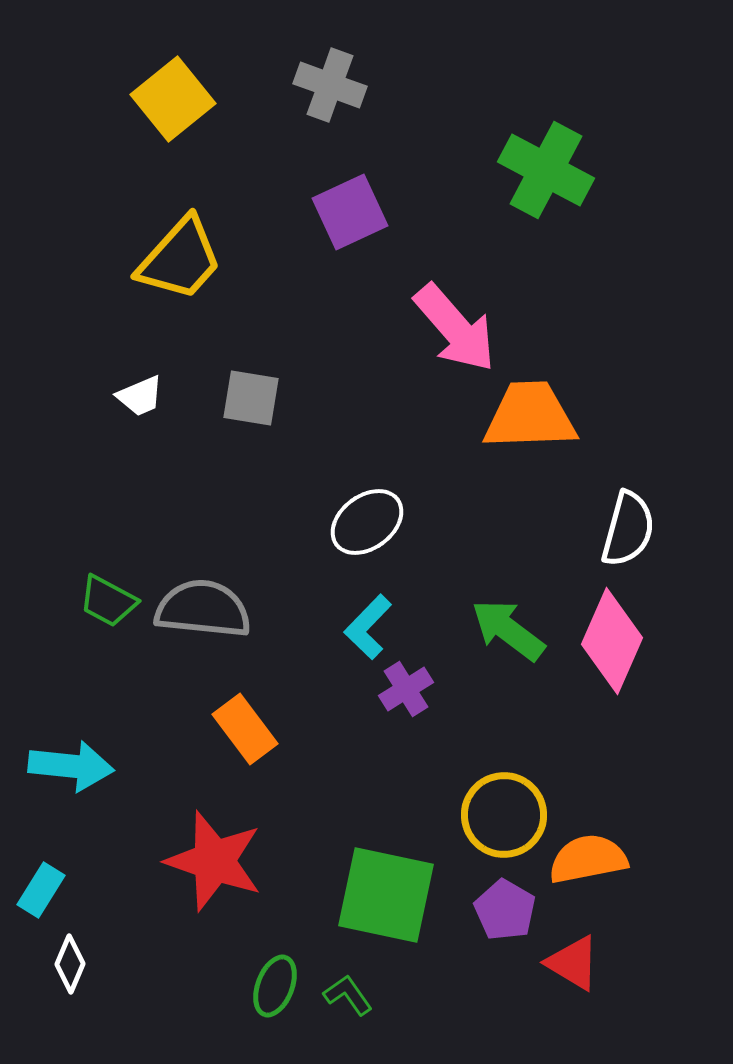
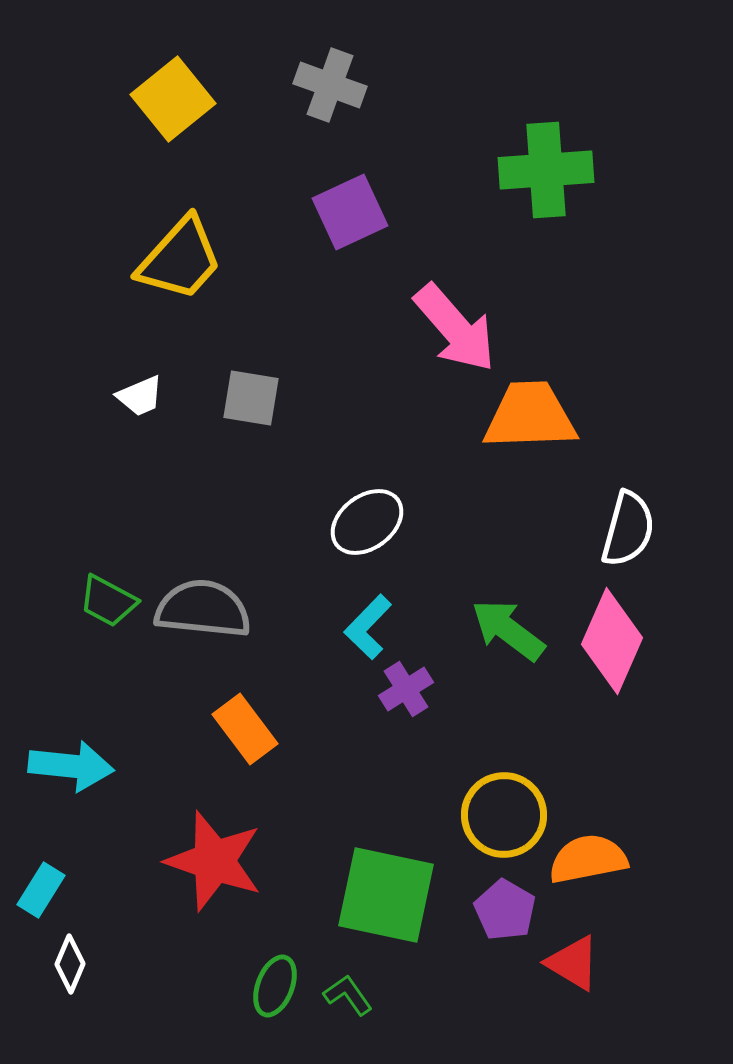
green cross: rotated 32 degrees counterclockwise
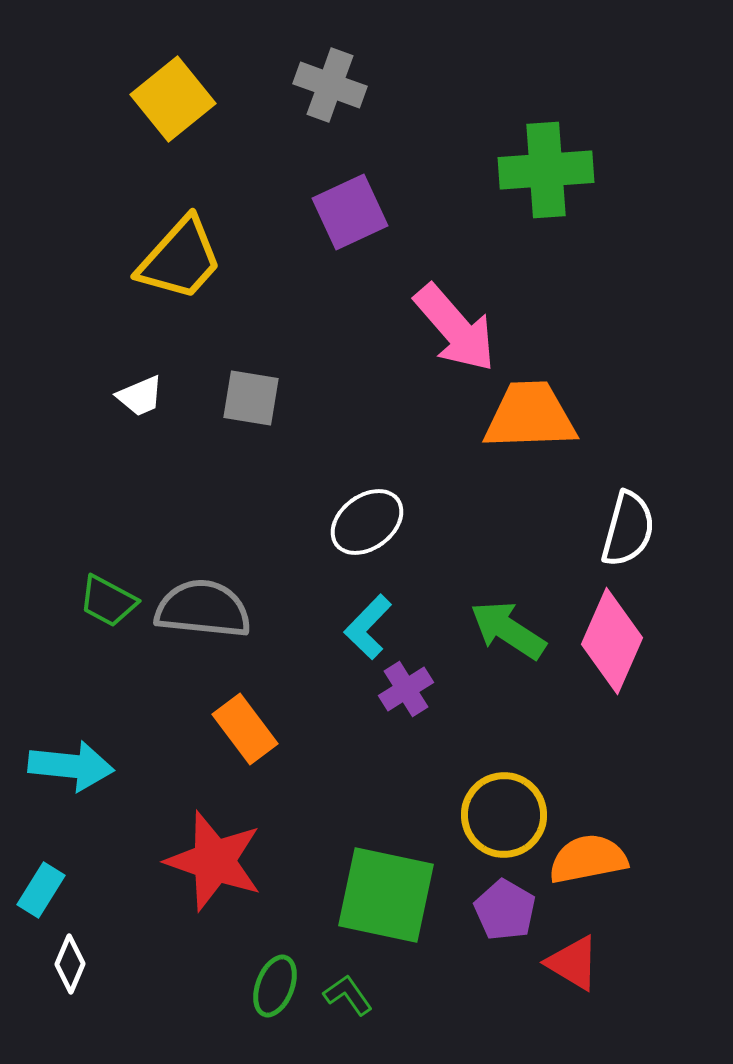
green arrow: rotated 4 degrees counterclockwise
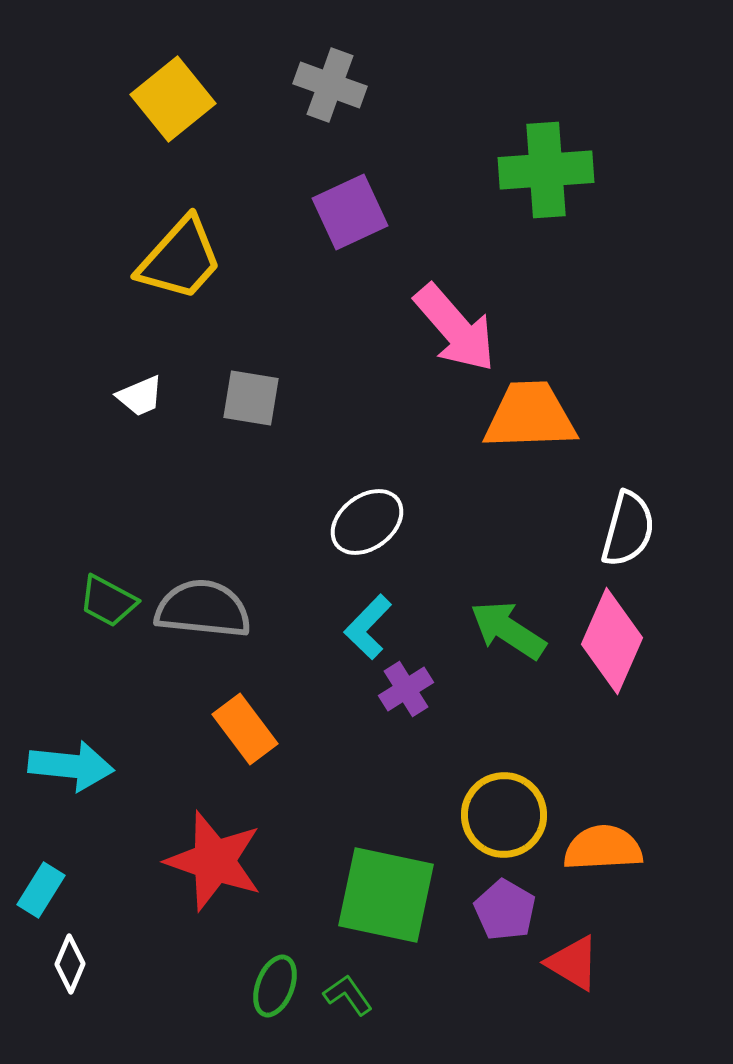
orange semicircle: moved 15 px right, 11 px up; rotated 8 degrees clockwise
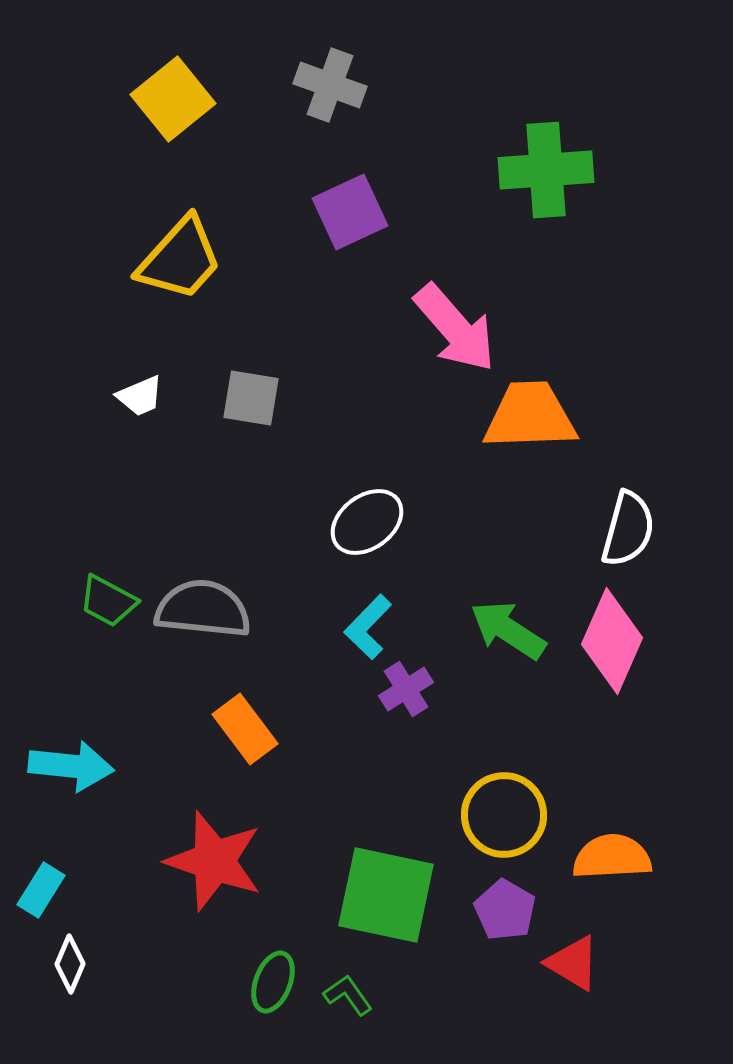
orange semicircle: moved 9 px right, 9 px down
green ellipse: moved 2 px left, 4 px up
